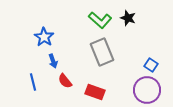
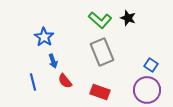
red rectangle: moved 5 px right
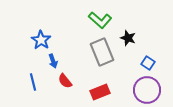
black star: moved 20 px down
blue star: moved 3 px left, 3 px down
blue square: moved 3 px left, 2 px up
red rectangle: rotated 42 degrees counterclockwise
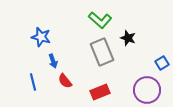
blue star: moved 3 px up; rotated 18 degrees counterclockwise
blue square: moved 14 px right; rotated 24 degrees clockwise
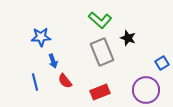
blue star: rotated 18 degrees counterclockwise
blue line: moved 2 px right
purple circle: moved 1 px left
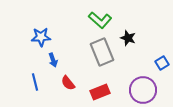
blue arrow: moved 1 px up
red semicircle: moved 3 px right, 2 px down
purple circle: moved 3 px left
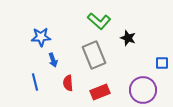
green L-shape: moved 1 px left, 1 px down
gray rectangle: moved 8 px left, 3 px down
blue square: rotated 32 degrees clockwise
red semicircle: rotated 35 degrees clockwise
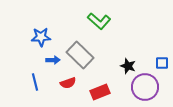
black star: moved 28 px down
gray rectangle: moved 14 px left; rotated 24 degrees counterclockwise
blue arrow: rotated 72 degrees counterclockwise
red semicircle: rotated 105 degrees counterclockwise
purple circle: moved 2 px right, 3 px up
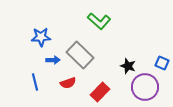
blue square: rotated 24 degrees clockwise
red rectangle: rotated 24 degrees counterclockwise
